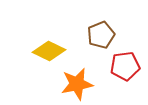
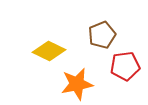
brown pentagon: moved 1 px right
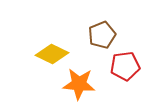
yellow diamond: moved 3 px right, 3 px down
orange star: moved 2 px right; rotated 16 degrees clockwise
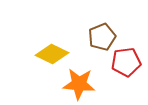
brown pentagon: moved 2 px down
red pentagon: moved 1 px right, 4 px up
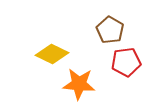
brown pentagon: moved 8 px right, 7 px up; rotated 20 degrees counterclockwise
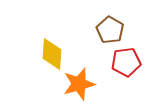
yellow diamond: rotated 68 degrees clockwise
orange star: rotated 20 degrees counterclockwise
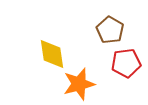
yellow diamond: rotated 12 degrees counterclockwise
red pentagon: moved 1 px down
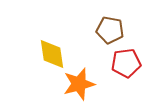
brown pentagon: rotated 20 degrees counterclockwise
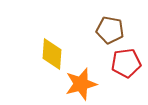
yellow diamond: rotated 12 degrees clockwise
orange star: moved 2 px right
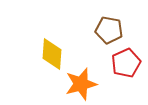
brown pentagon: moved 1 px left
red pentagon: rotated 16 degrees counterclockwise
